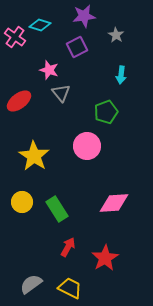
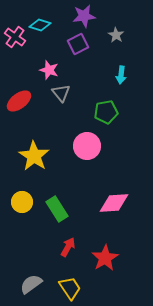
purple square: moved 1 px right, 3 px up
green pentagon: rotated 10 degrees clockwise
yellow trapezoid: rotated 30 degrees clockwise
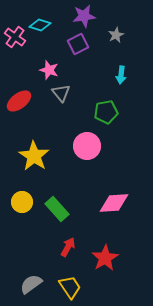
gray star: rotated 14 degrees clockwise
green rectangle: rotated 10 degrees counterclockwise
yellow trapezoid: moved 1 px up
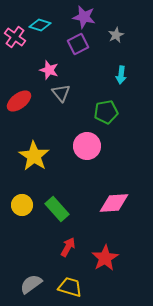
purple star: moved 1 px down; rotated 20 degrees clockwise
yellow circle: moved 3 px down
yellow trapezoid: rotated 40 degrees counterclockwise
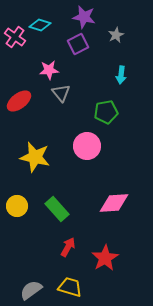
pink star: rotated 24 degrees counterclockwise
yellow star: moved 1 px right, 1 px down; rotated 20 degrees counterclockwise
yellow circle: moved 5 px left, 1 px down
gray semicircle: moved 6 px down
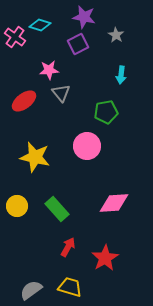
gray star: rotated 14 degrees counterclockwise
red ellipse: moved 5 px right
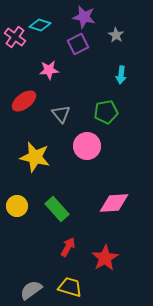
gray triangle: moved 21 px down
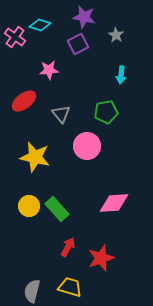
yellow circle: moved 12 px right
red star: moved 4 px left; rotated 12 degrees clockwise
gray semicircle: moved 1 px right, 1 px down; rotated 40 degrees counterclockwise
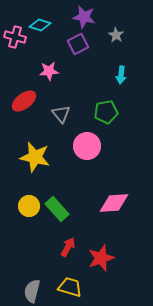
pink cross: rotated 20 degrees counterclockwise
pink star: moved 1 px down
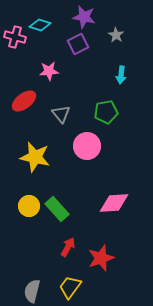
yellow trapezoid: rotated 70 degrees counterclockwise
